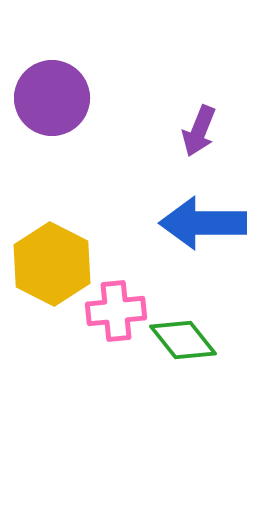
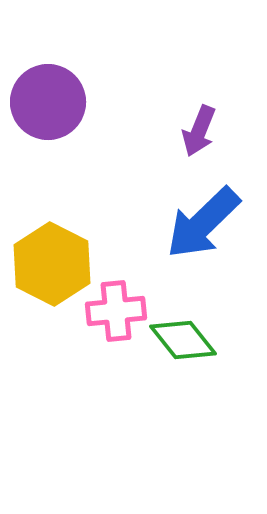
purple circle: moved 4 px left, 4 px down
blue arrow: rotated 44 degrees counterclockwise
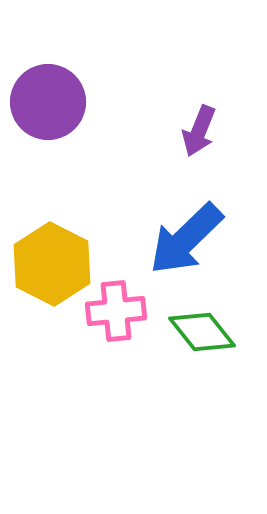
blue arrow: moved 17 px left, 16 px down
green diamond: moved 19 px right, 8 px up
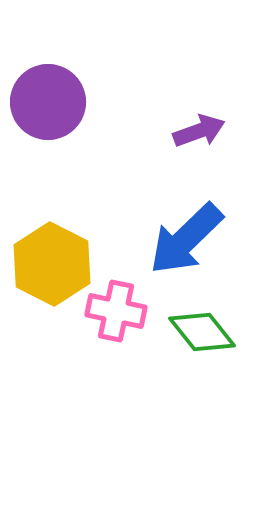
purple arrow: rotated 132 degrees counterclockwise
pink cross: rotated 18 degrees clockwise
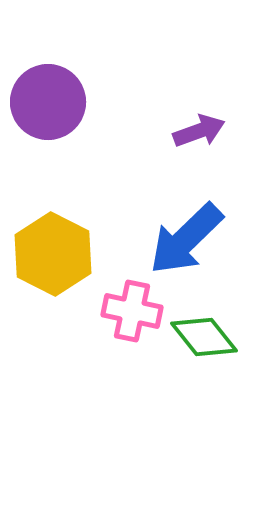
yellow hexagon: moved 1 px right, 10 px up
pink cross: moved 16 px right
green diamond: moved 2 px right, 5 px down
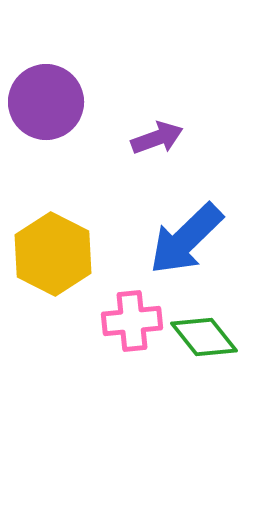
purple circle: moved 2 px left
purple arrow: moved 42 px left, 7 px down
pink cross: moved 10 px down; rotated 18 degrees counterclockwise
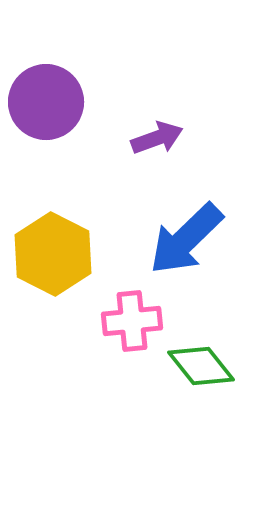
green diamond: moved 3 px left, 29 px down
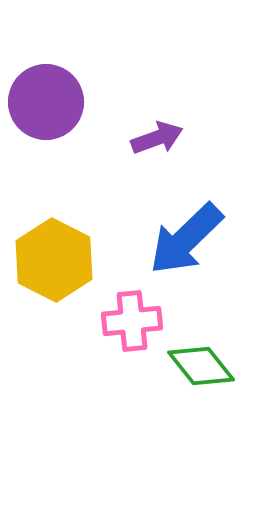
yellow hexagon: moved 1 px right, 6 px down
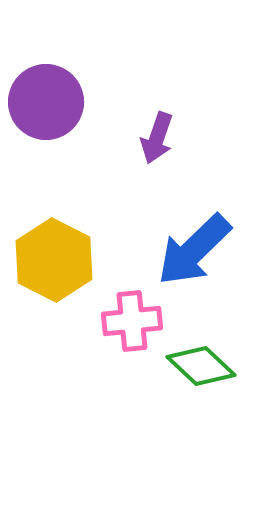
purple arrow: rotated 129 degrees clockwise
blue arrow: moved 8 px right, 11 px down
green diamond: rotated 8 degrees counterclockwise
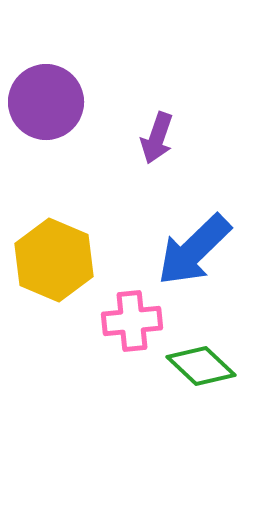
yellow hexagon: rotated 4 degrees counterclockwise
